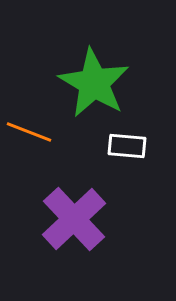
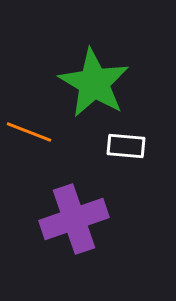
white rectangle: moved 1 px left
purple cross: rotated 24 degrees clockwise
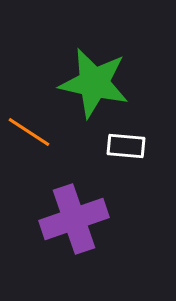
green star: rotated 18 degrees counterclockwise
orange line: rotated 12 degrees clockwise
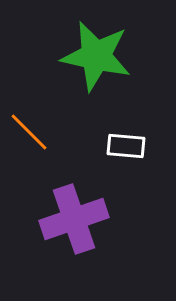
green star: moved 2 px right, 27 px up
orange line: rotated 12 degrees clockwise
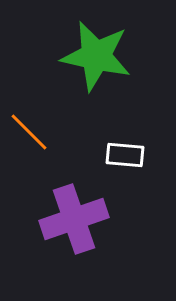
white rectangle: moved 1 px left, 9 px down
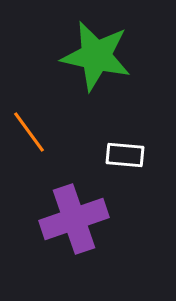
orange line: rotated 9 degrees clockwise
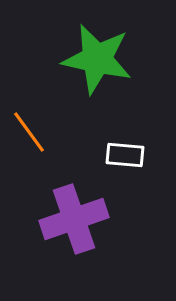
green star: moved 1 px right, 3 px down
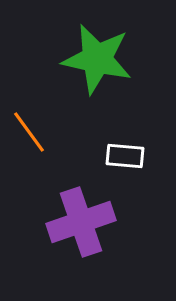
white rectangle: moved 1 px down
purple cross: moved 7 px right, 3 px down
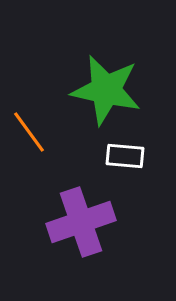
green star: moved 9 px right, 31 px down
